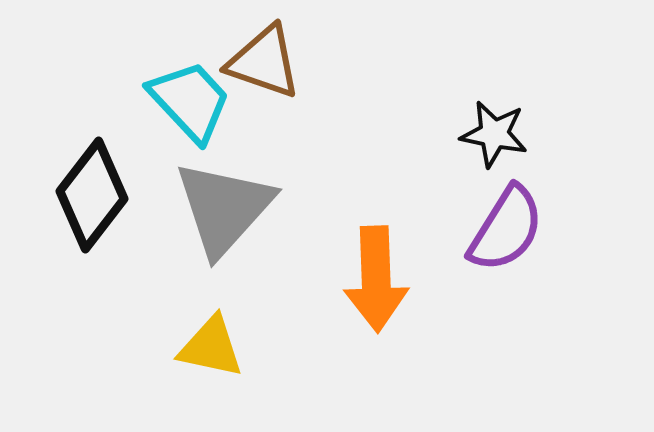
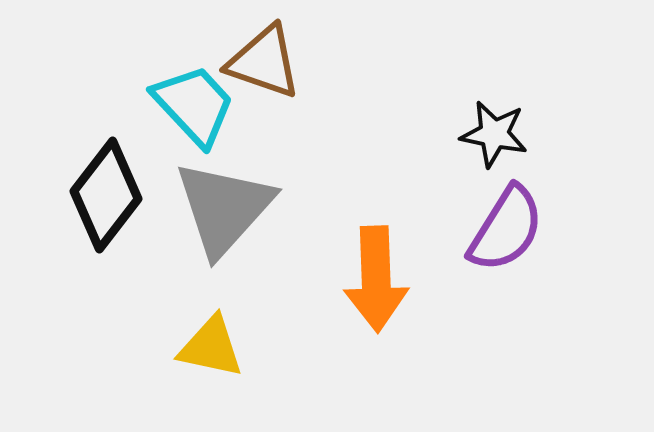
cyan trapezoid: moved 4 px right, 4 px down
black diamond: moved 14 px right
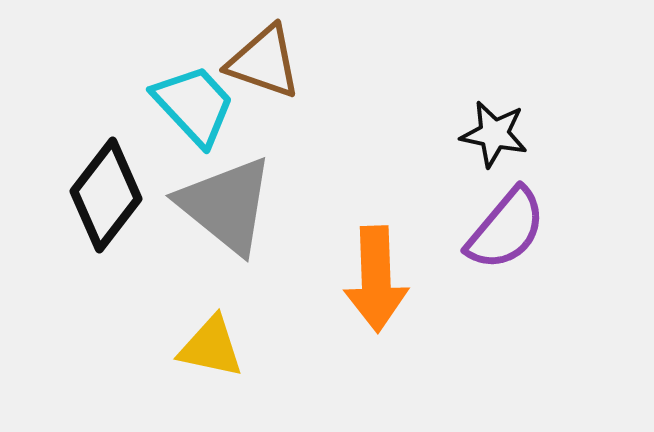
gray triangle: moved 2 px right, 3 px up; rotated 33 degrees counterclockwise
purple semicircle: rotated 8 degrees clockwise
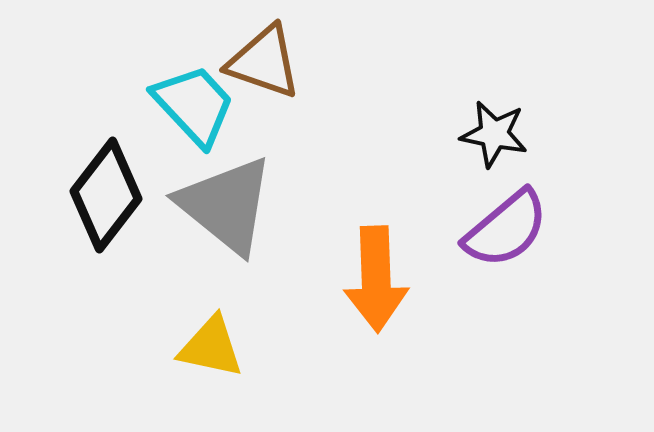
purple semicircle: rotated 10 degrees clockwise
